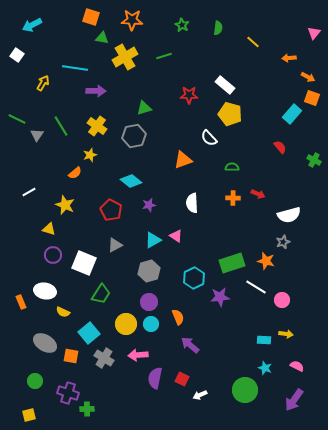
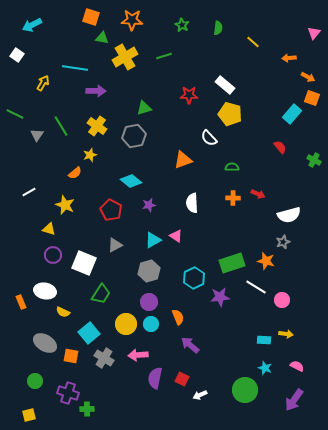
green line at (17, 119): moved 2 px left, 5 px up
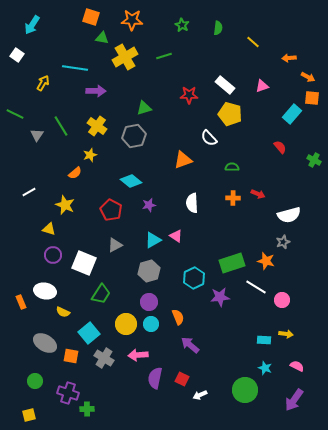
cyan arrow at (32, 25): rotated 30 degrees counterclockwise
pink triangle at (314, 33): moved 52 px left, 53 px down; rotated 32 degrees clockwise
orange square at (312, 98): rotated 14 degrees counterclockwise
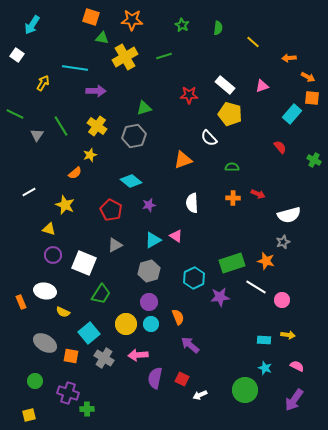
yellow arrow at (286, 334): moved 2 px right, 1 px down
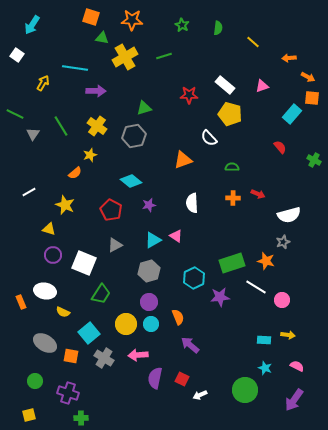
gray triangle at (37, 135): moved 4 px left, 1 px up
green cross at (87, 409): moved 6 px left, 9 px down
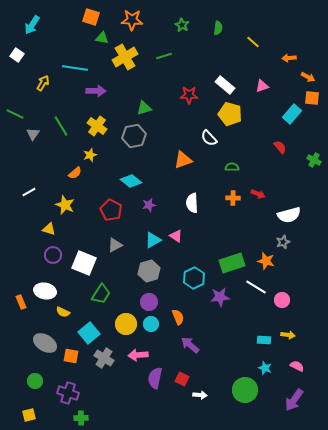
white arrow at (200, 395): rotated 152 degrees counterclockwise
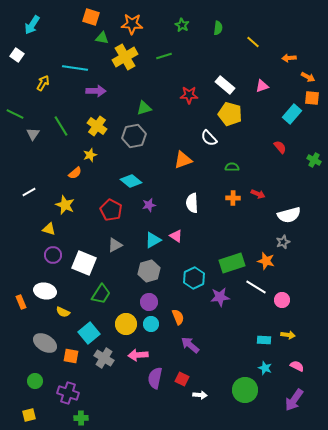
orange star at (132, 20): moved 4 px down
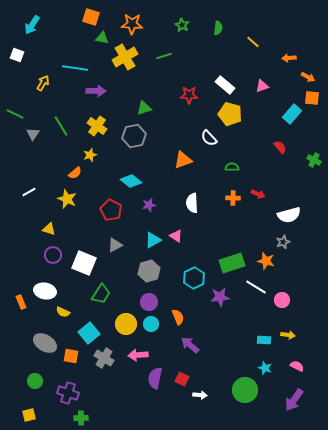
white square at (17, 55): rotated 16 degrees counterclockwise
yellow star at (65, 205): moved 2 px right, 6 px up
